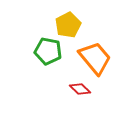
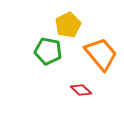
orange trapezoid: moved 6 px right, 4 px up
red diamond: moved 1 px right, 1 px down
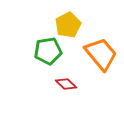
green pentagon: rotated 20 degrees counterclockwise
red diamond: moved 15 px left, 6 px up
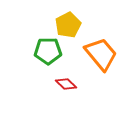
green pentagon: rotated 8 degrees clockwise
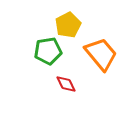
green pentagon: rotated 8 degrees counterclockwise
red diamond: rotated 20 degrees clockwise
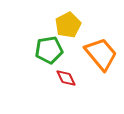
green pentagon: moved 1 px right, 1 px up
red diamond: moved 6 px up
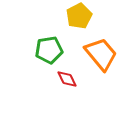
yellow pentagon: moved 11 px right, 9 px up
red diamond: moved 1 px right, 1 px down
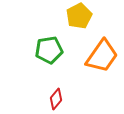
orange trapezoid: moved 1 px right, 2 px down; rotated 75 degrees clockwise
red diamond: moved 11 px left, 20 px down; rotated 65 degrees clockwise
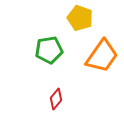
yellow pentagon: moved 1 px right, 2 px down; rotated 25 degrees counterclockwise
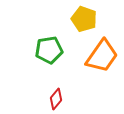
yellow pentagon: moved 4 px right, 1 px down
